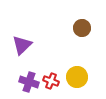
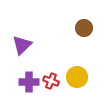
brown circle: moved 2 px right
purple cross: rotated 18 degrees counterclockwise
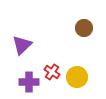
red cross: moved 1 px right, 9 px up; rotated 14 degrees clockwise
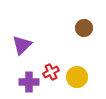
red cross: moved 1 px left; rotated 28 degrees clockwise
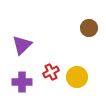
brown circle: moved 5 px right
purple cross: moved 7 px left
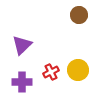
brown circle: moved 10 px left, 13 px up
yellow circle: moved 1 px right, 7 px up
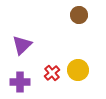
red cross: moved 1 px right, 1 px down; rotated 14 degrees counterclockwise
purple cross: moved 2 px left
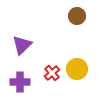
brown circle: moved 2 px left, 1 px down
yellow circle: moved 1 px left, 1 px up
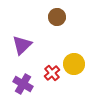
brown circle: moved 20 px left, 1 px down
yellow circle: moved 3 px left, 5 px up
purple cross: moved 3 px right, 2 px down; rotated 30 degrees clockwise
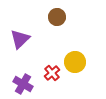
purple triangle: moved 2 px left, 6 px up
yellow circle: moved 1 px right, 2 px up
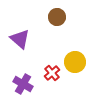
purple triangle: rotated 35 degrees counterclockwise
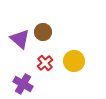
brown circle: moved 14 px left, 15 px down
yellow circle: moved 1 px left, 1 px up
red cross: moved 7 px left, 10 px up
